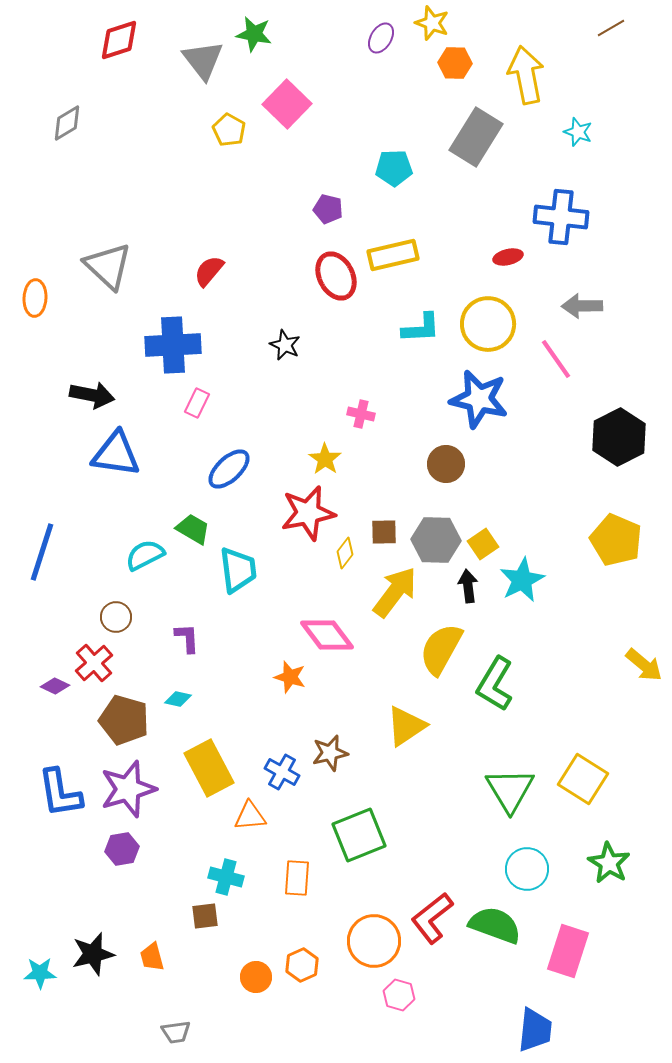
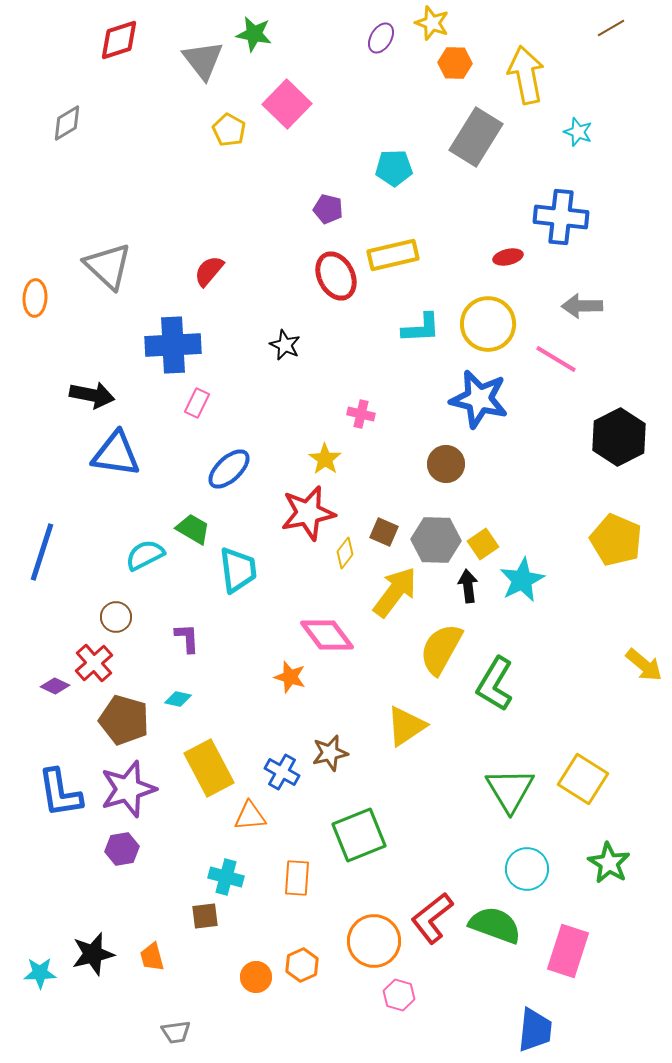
pink line at (556, 359): rotated 24 degrees counterclockwise
brown square at (384, 532): rotated 24 degrees clockwise
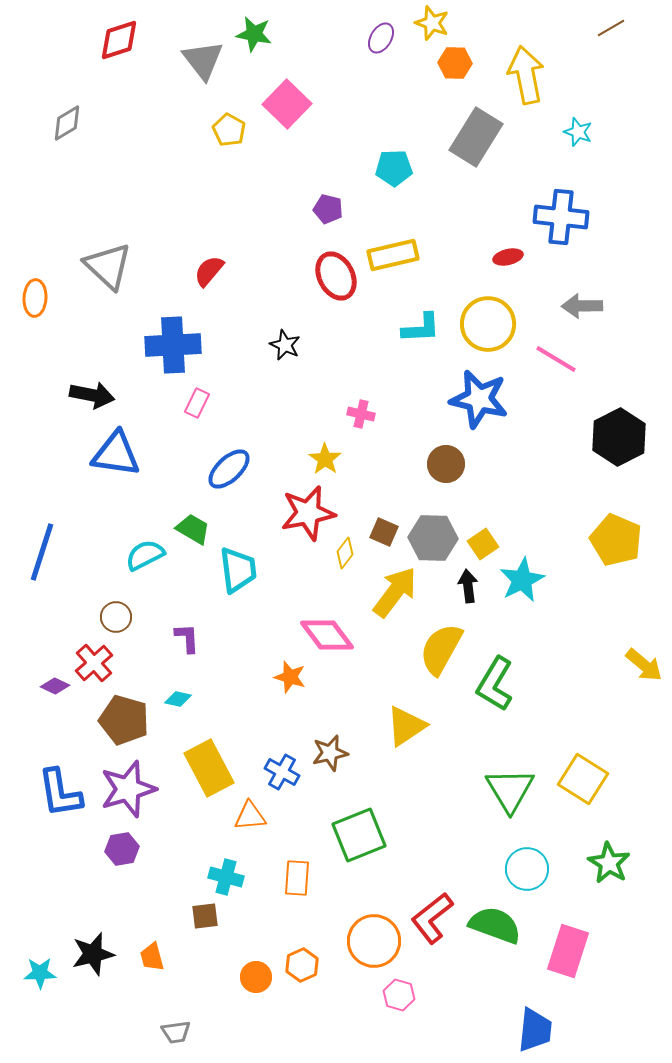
gray hexagon at (436, 540): moved 3 px left, 2 px up
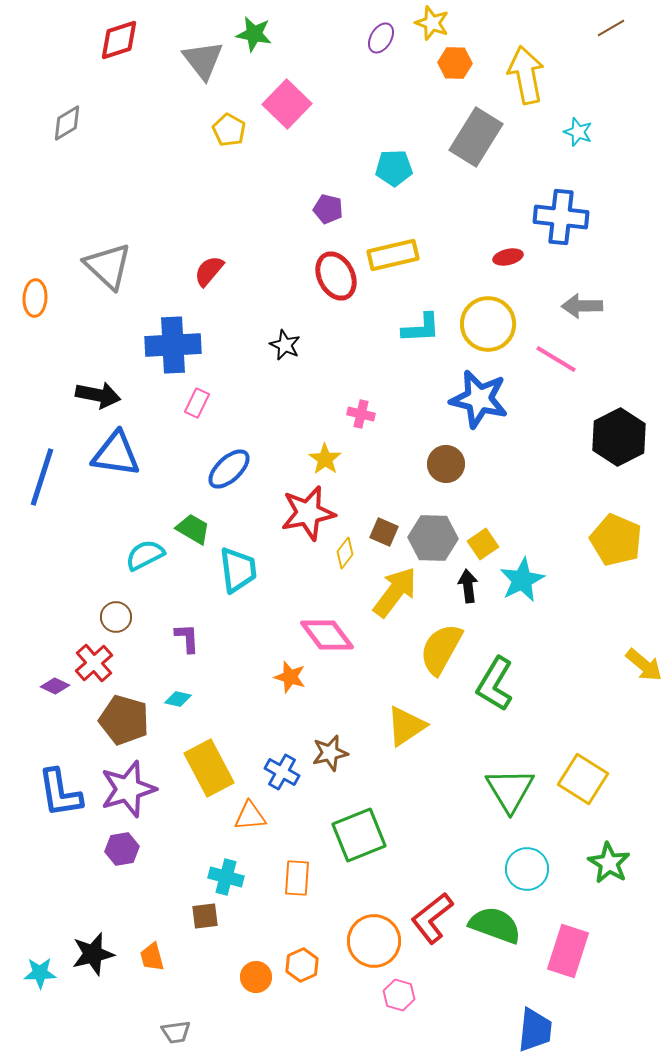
black arrow at (92, 395): moved 6 px right
blue line at (42, 552): moved 75 px up
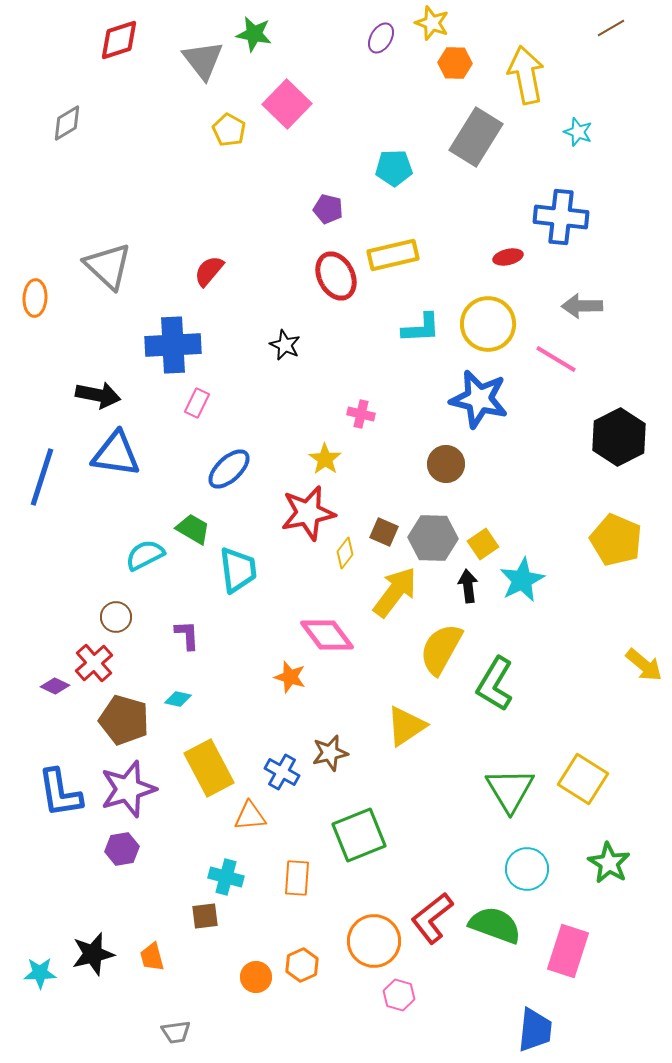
purple L-shape at (187, 638): moved 3 px up
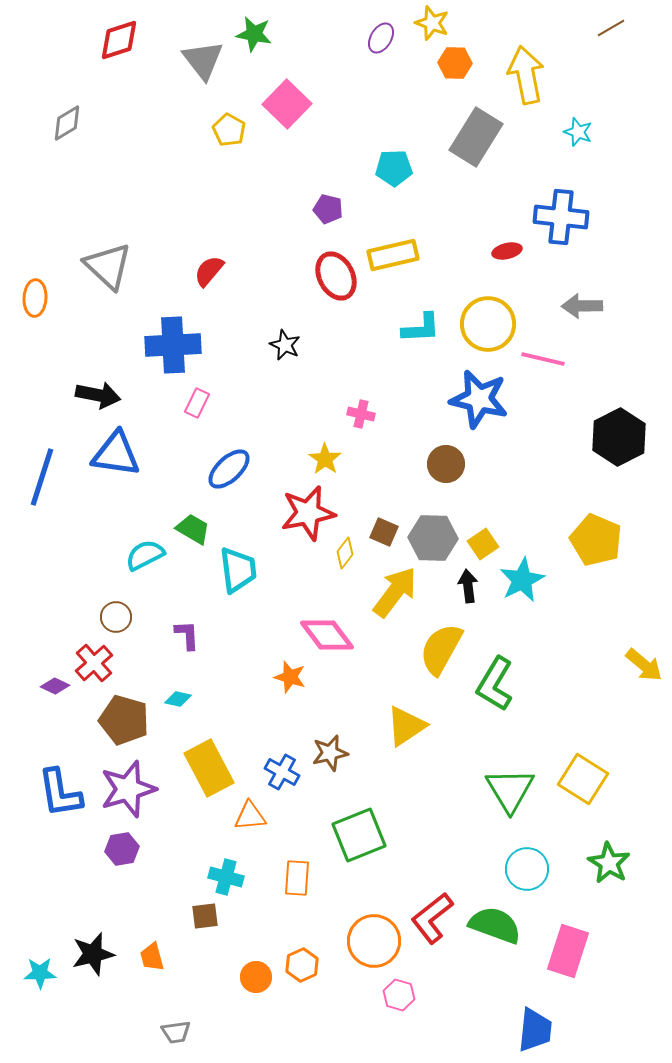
red ellipse at (508, 257): moved 1 px left, 6 px up
pink line at (556, 359): moved 13 px left; rotated 18 degrees counterclockwise
yellow pentagon at (616, 540): moved 20 px left
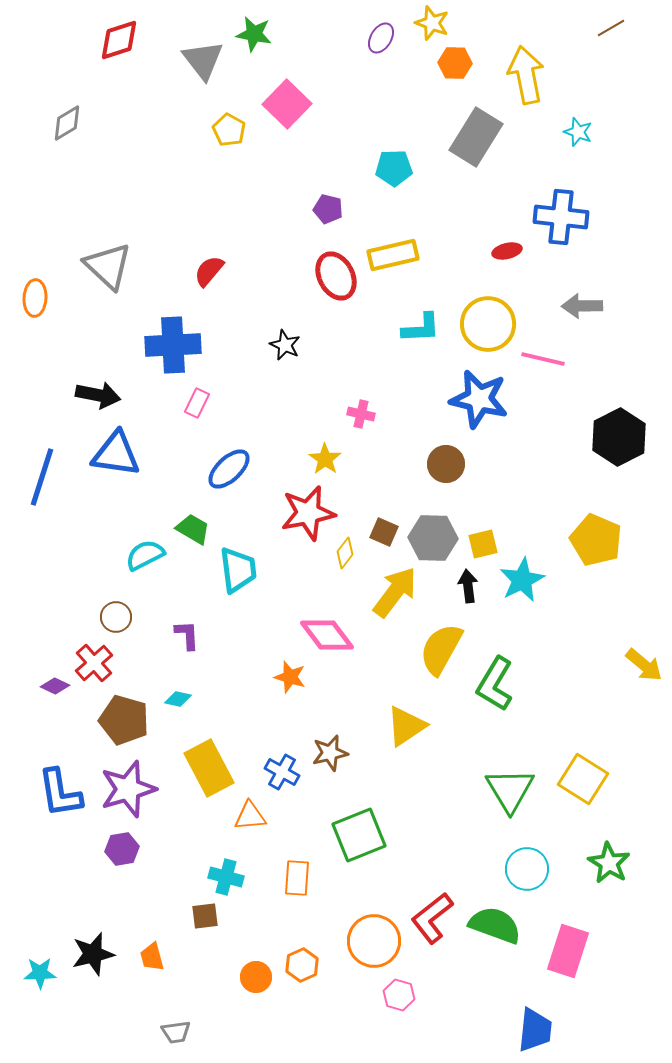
yellow square at (483, 544): rotated 20 degrees clockwise
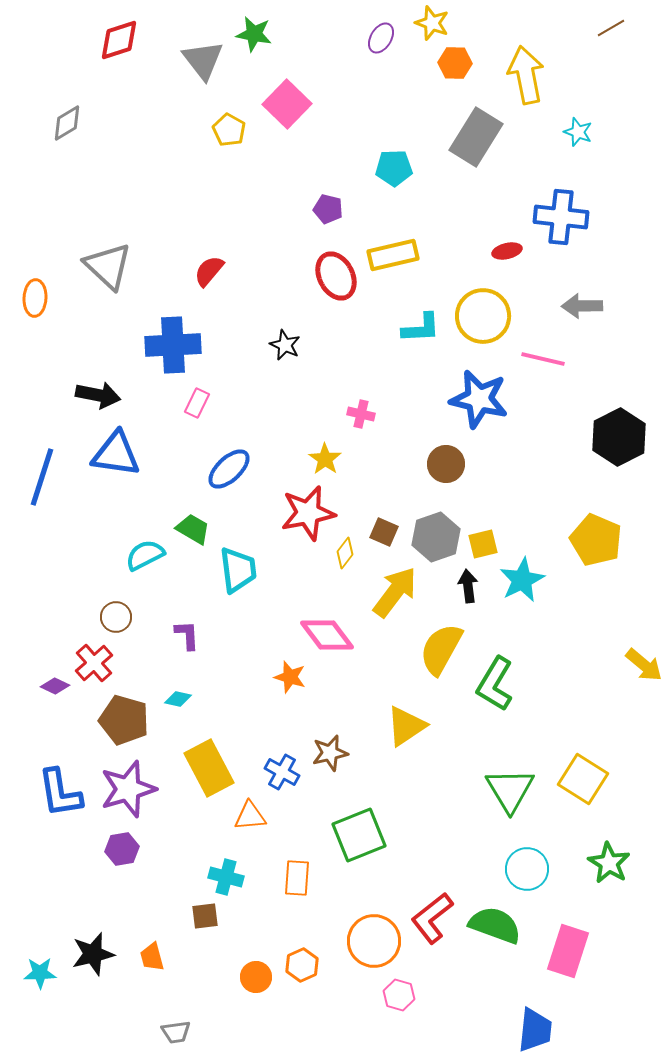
yellow circle at (488, 324): moved 5 px left, 8 px up
gray hexagon at (433, 538): moved 3 px right, 1 px up; rotated 21 degrees counterclockwise
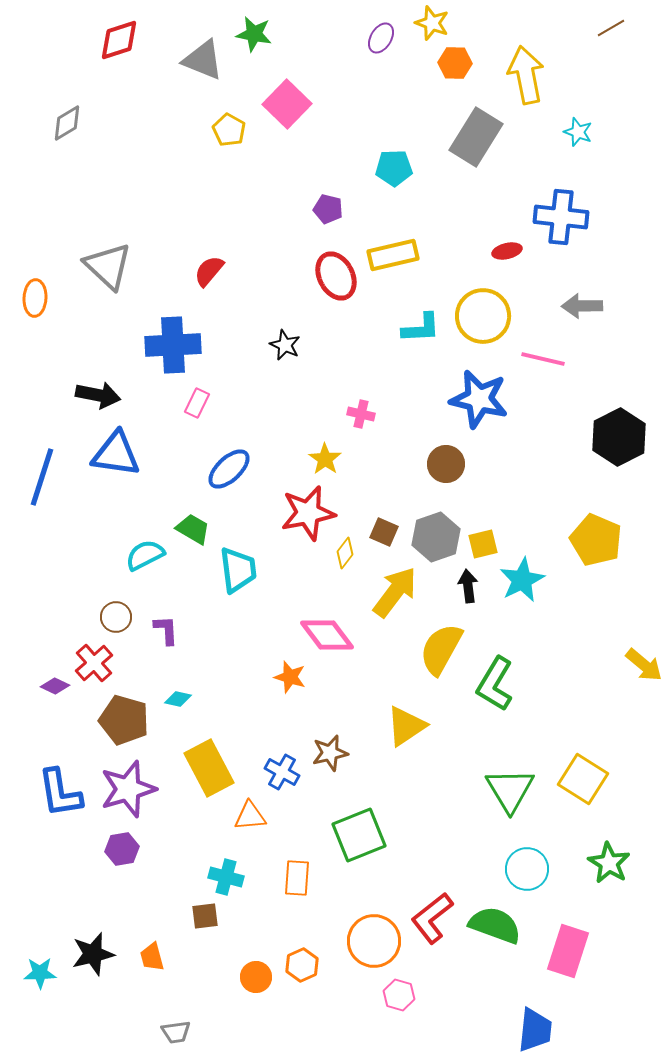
gray triangle at (203, 60): rotated 30 degrees counterclockwise
purple L-shape at (187, 635): moved 21 px left, 5 px up
